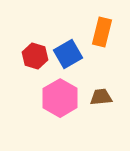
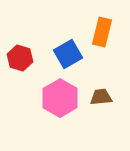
red hexagon: moved 15 px left, 2 px down
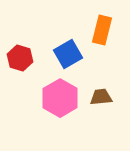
orange rectangle: moved 2 px up
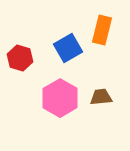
blue square: moved 6 px up
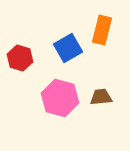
pink hexagon: rotated 15 degrees counterclockwise
